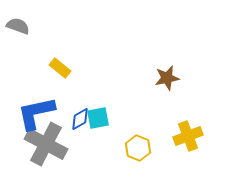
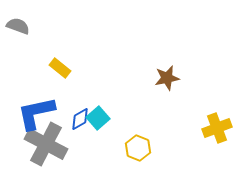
cyan square: rotated 30 degrees counterclockwise
yellow cross: moved 29 px right, 8 px up
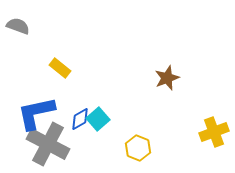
brown star: rotated 10 degrees counterclockwise
cyan square: moved 1 px down
yellow cross: moved 3 px left, 4 px down
gray cross: moved 2 px right
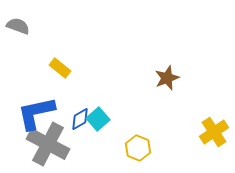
yellow cross: rotated 12 degrees counterclockwise
